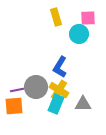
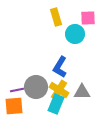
cyan circle: moved 4 px left
gray triangle: moved 1 px left, 12 px up
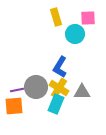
yellow cross: moved 2 px up
